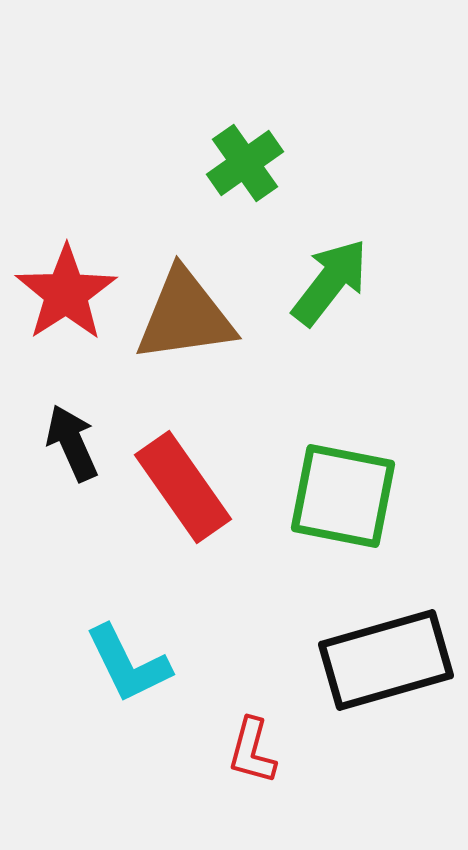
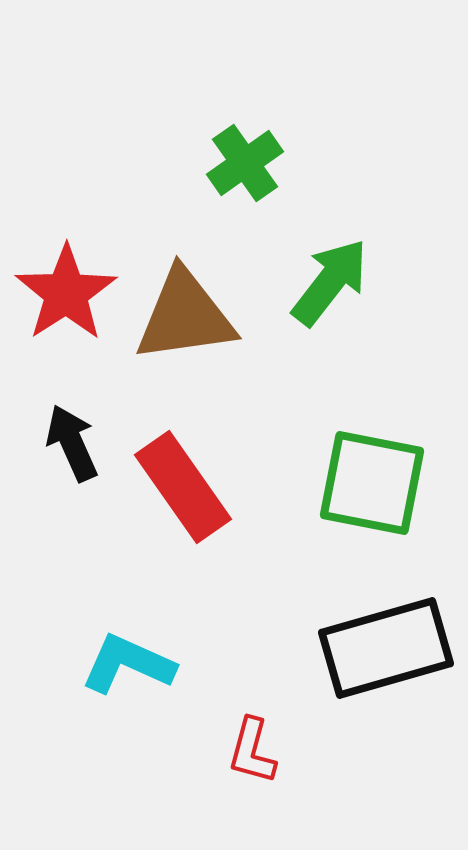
green square: moved 29 px right, 13 px up
black rectangle: moved 12 px up
cyan L-shape: rotated 140 degrees clockwise
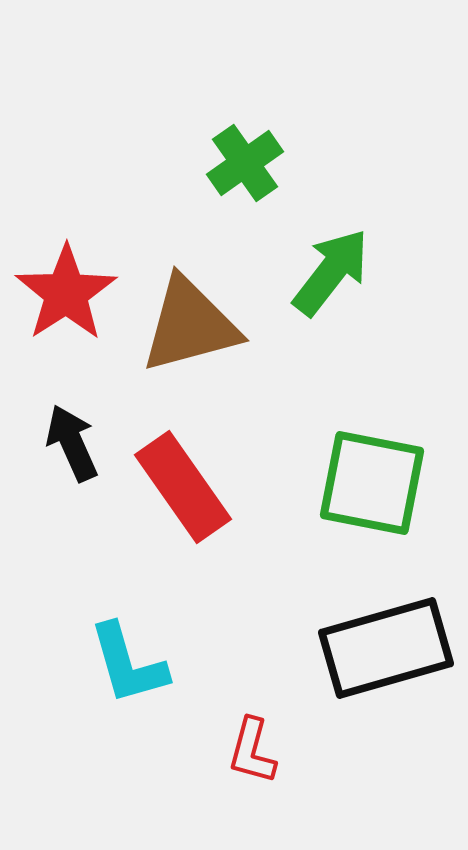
green arrow: moved 1 px right, 10 px up
brown triangle: moved 5 px right, 9 px down; rotated 7 degrees counterclockwise
cyan L-shape: rotated 130 degrees counterclockwise
